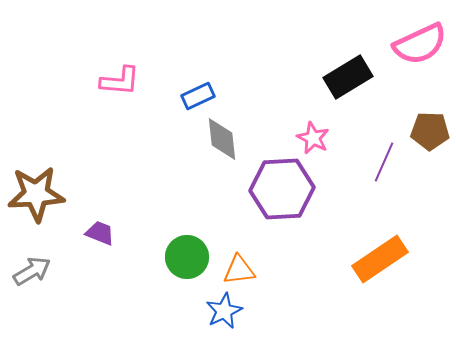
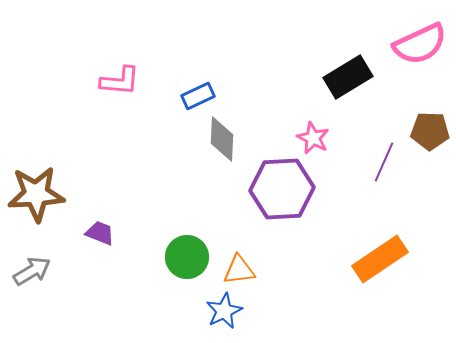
gray diamond: rotated 9 degrees clockwise
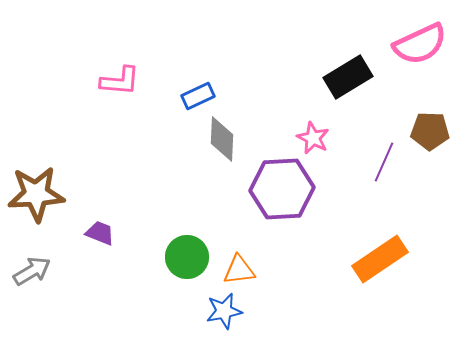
blue star: rotated 15 degrees clockwise
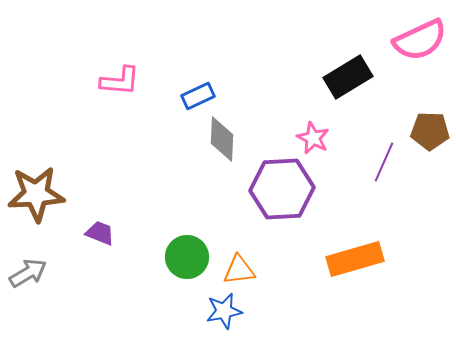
pink semicircle: moved 4 px up
orange rectangle: moved 25 px left; rotated 18 degrees clockwise
gray arrow: moved 4 px left, 2 px down
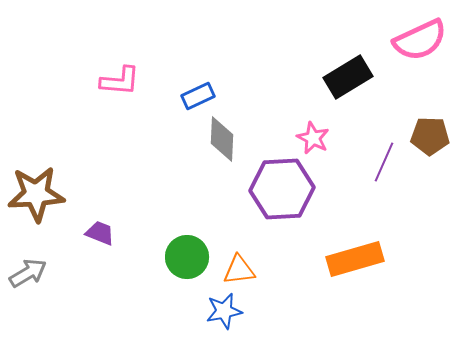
brown pentagon: moved 5 px down
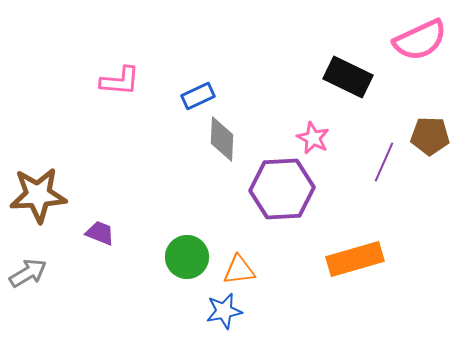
black rectangle: rotated 57 degrees clockwise
brown star: moved 2 px right, 1 px down
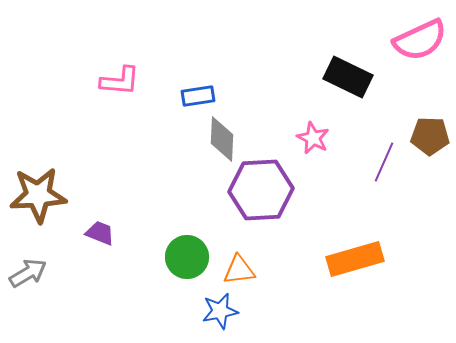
blue rectangle: rotated 16 degrees clockwise
purple hexagon: moved 21 px left, 1 px down
blue star: moved 4 px left
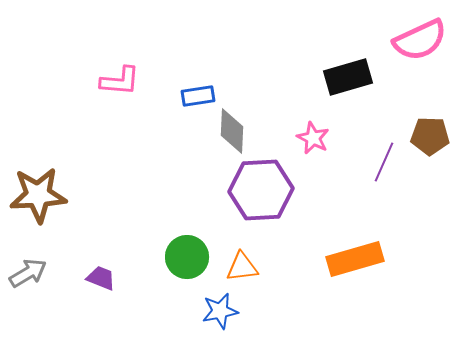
black rectangle: rotated 42 degrees counterclockwise
gray diamond: moved 10 px right, 8 px up
purple trapezoid: moved 1 px right, 45 px down
orange triangle: moved 3 px right, 3 px up
